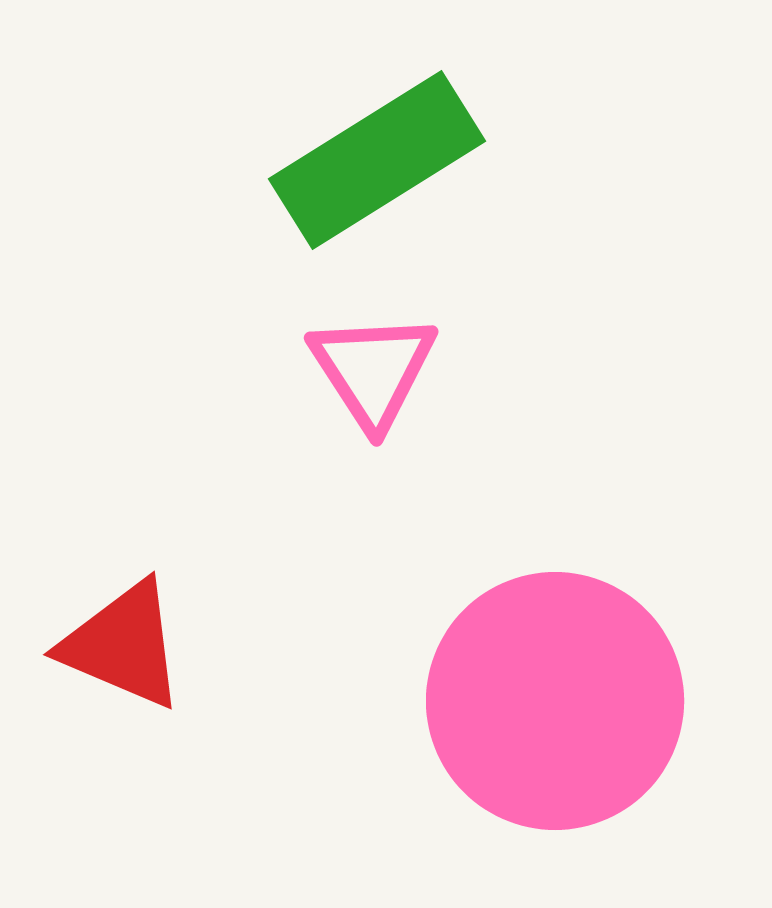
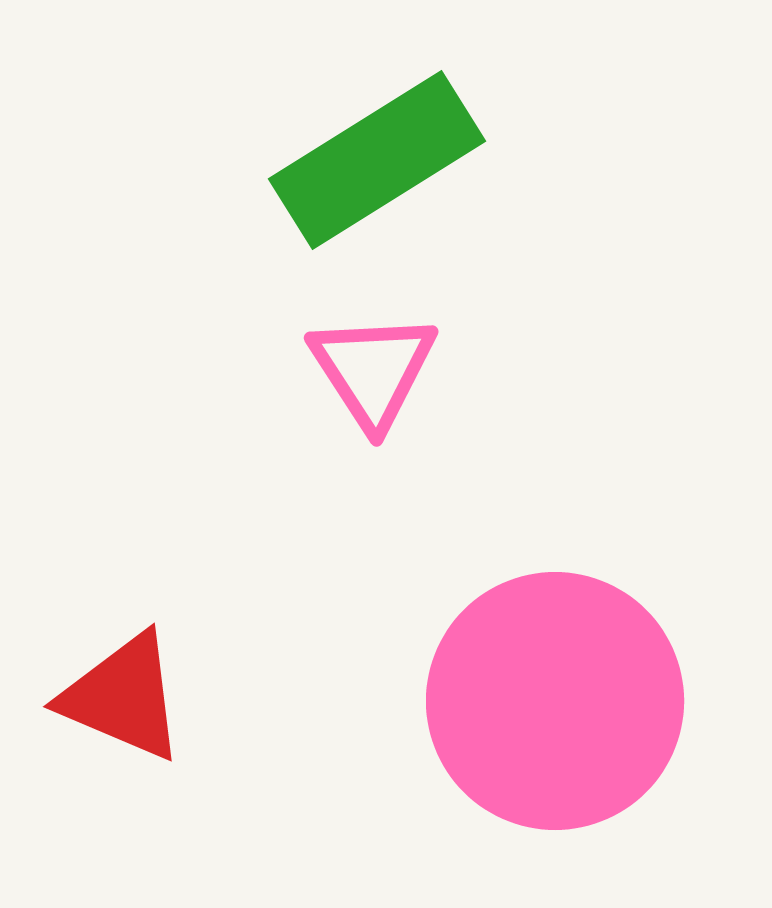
red triangle: moved 52 px down
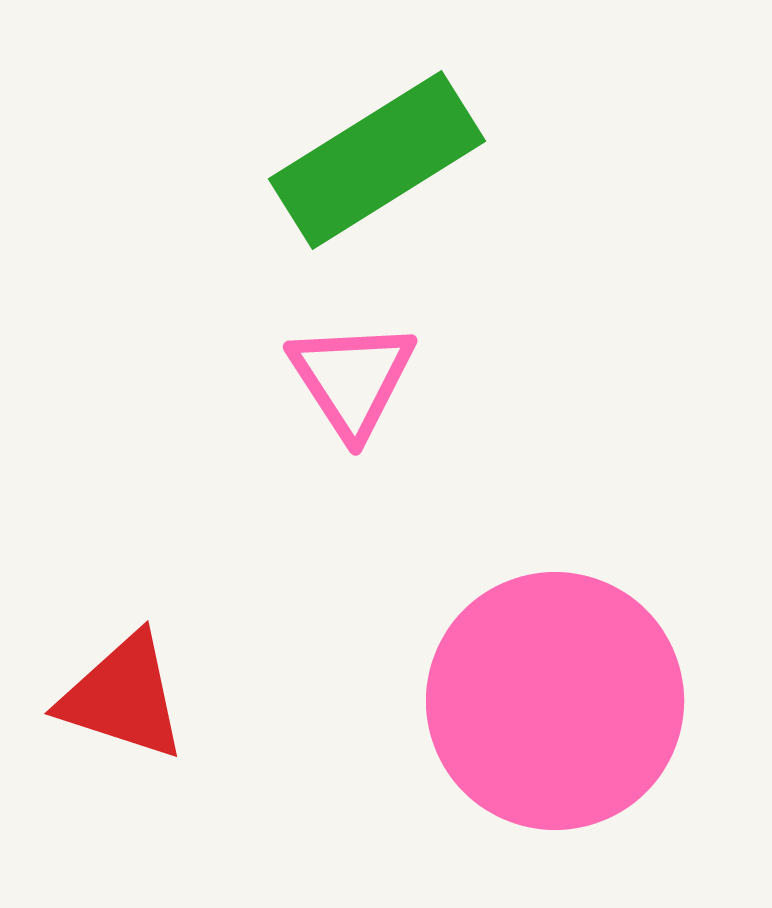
pink triangle: moved 21 px left, 9 px down
red triangle: rotated 5 degrees counterclockwise
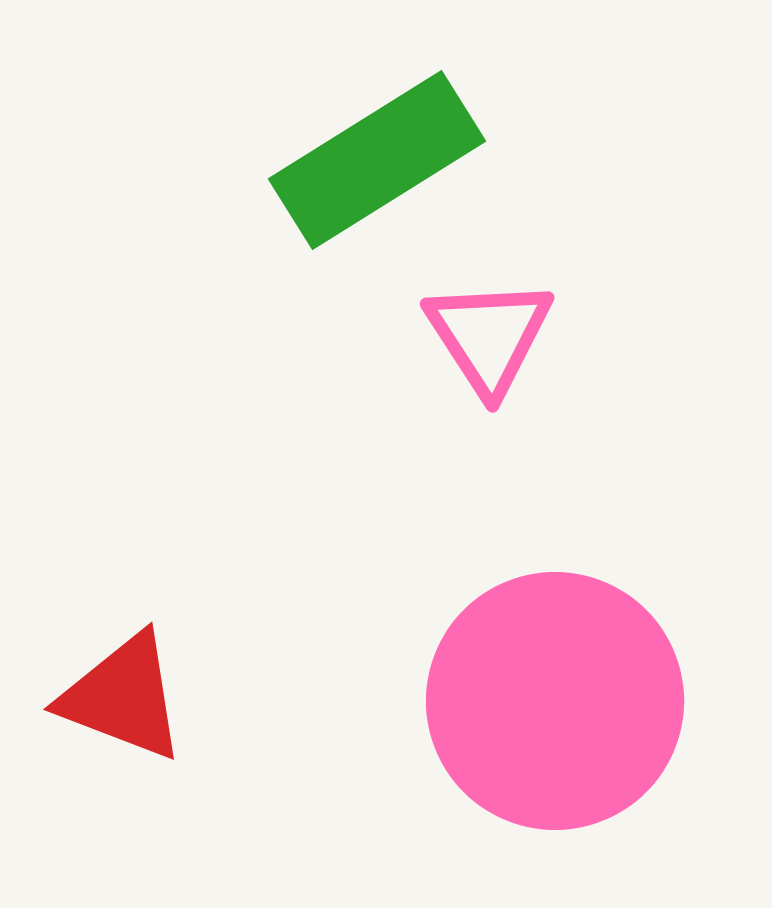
pink triangle: moved 137 px right, 43 px up
red triangle: rotated 3 degrees clockwise
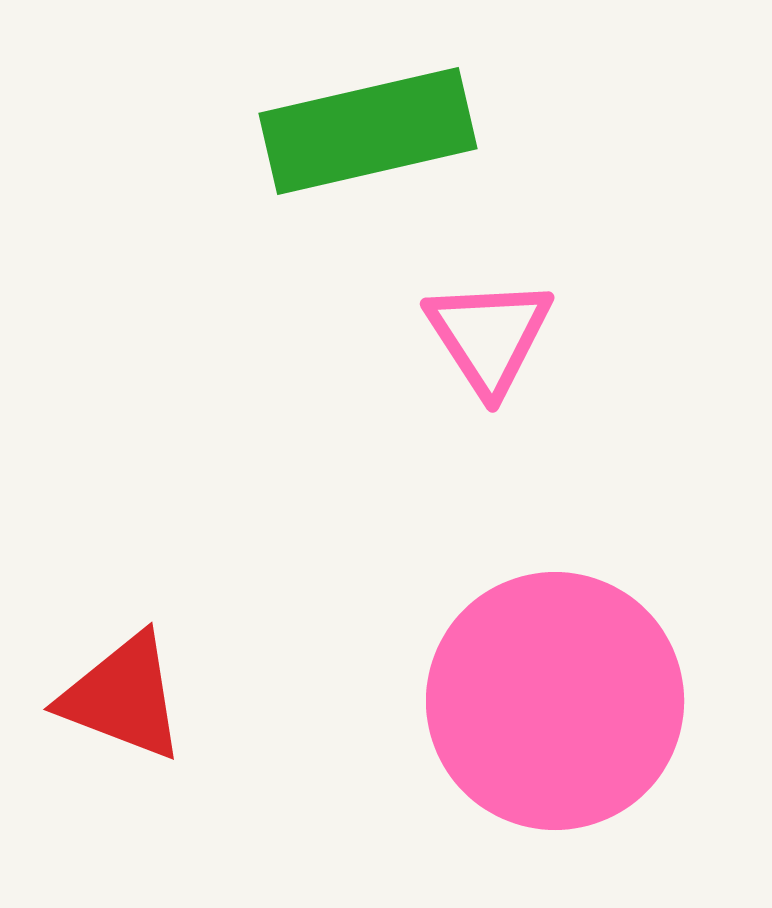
green rectangle: moved 9 px left, 29 px up; rotated 19 degrees clockwise
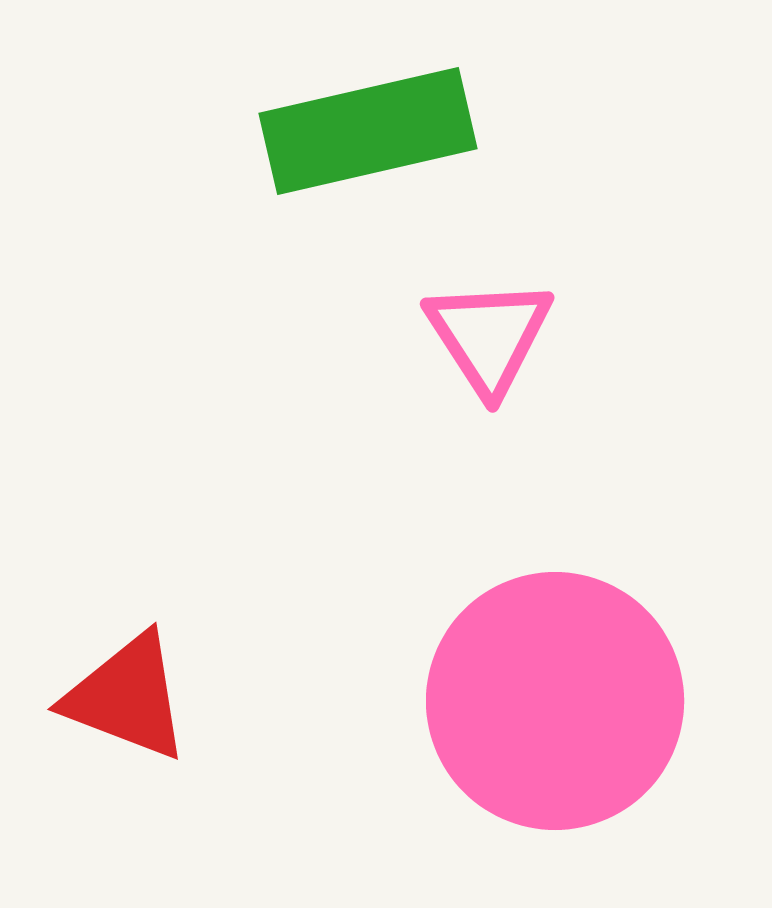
red triangle: moved 4 px right
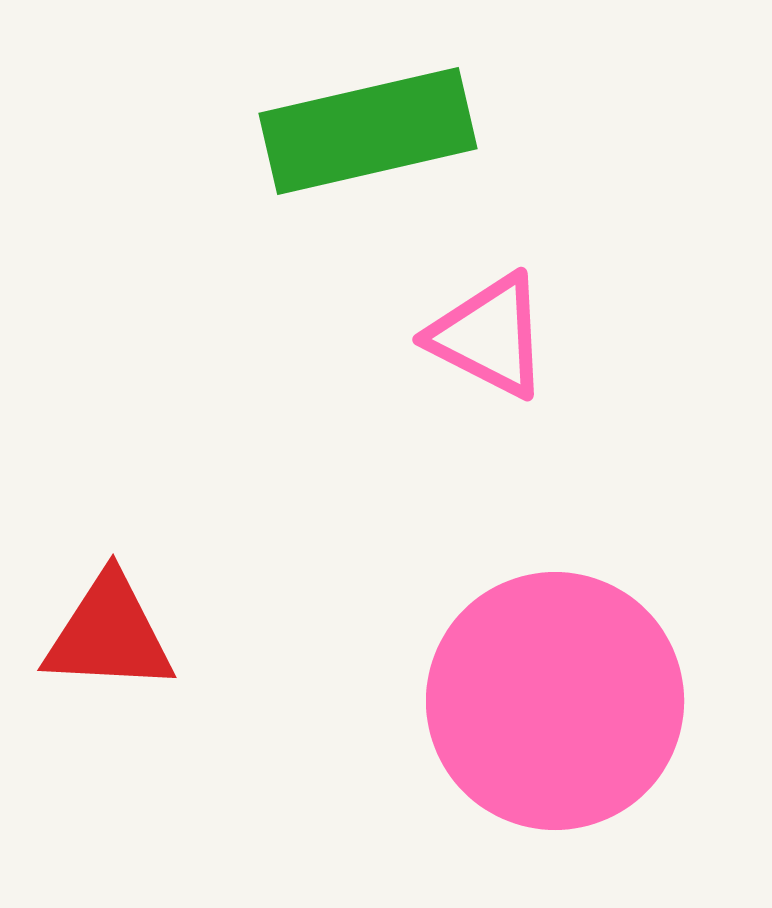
pink triangle: rotated 30 degrees counterclockwise
red triangle: moved 18 px left, 63 px up; rotated 18 degrees counterclockwise
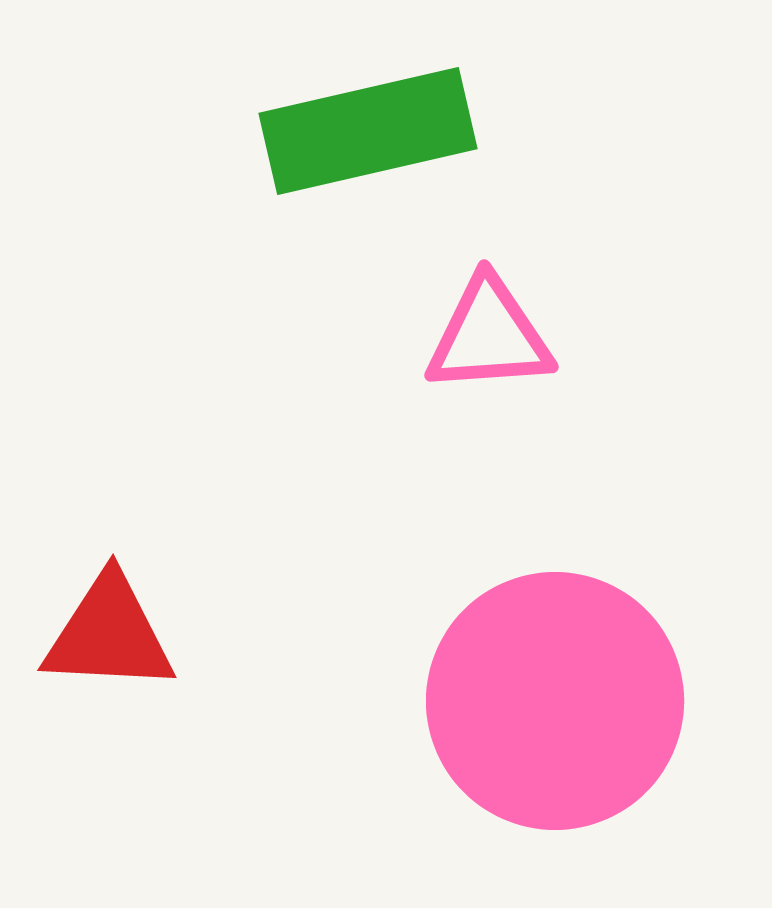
pink triangle: rotated 31 degrees counterclockwise
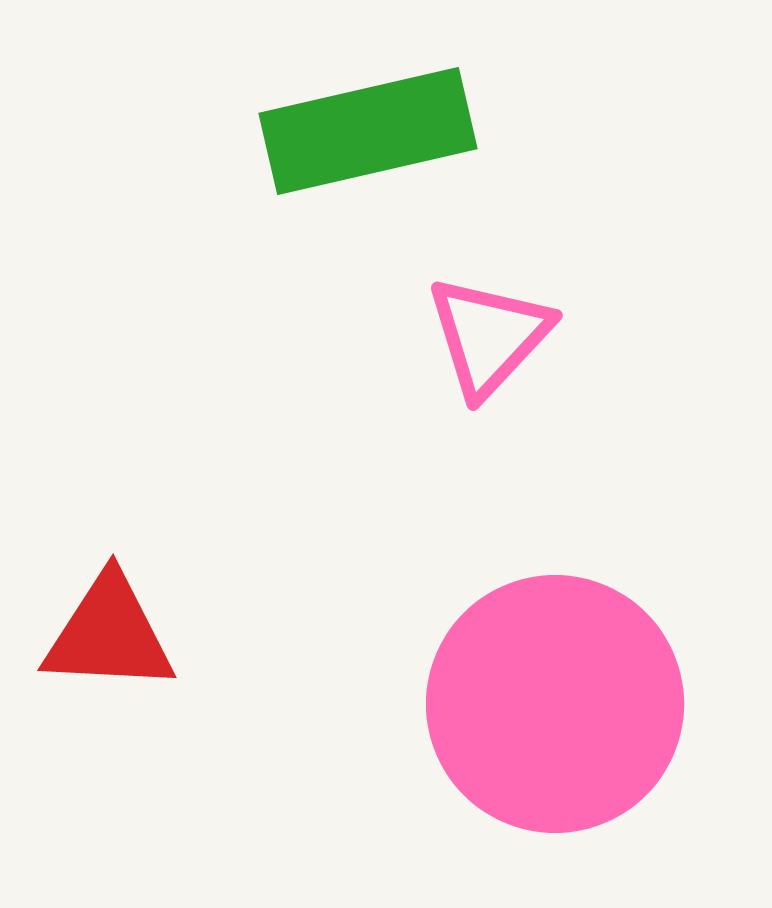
pink triangle: rotated 43 degrees counterclockwise
pink circle: moved 3 px down
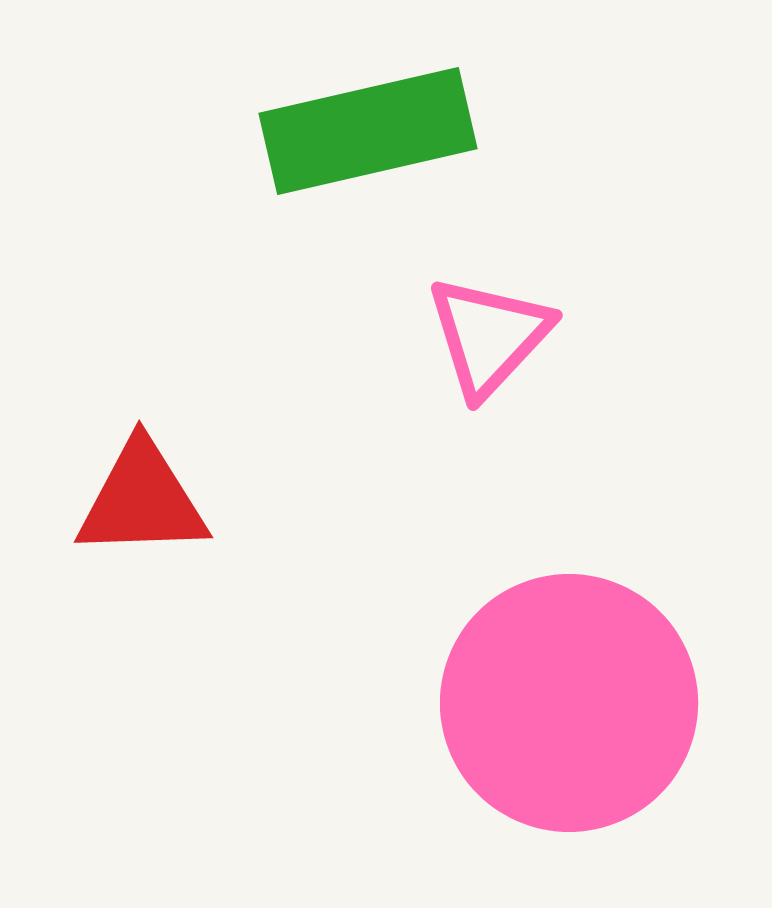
red triangle: moved 33 px right, 134 px up; rotated 5 degrees counterclockwise
pink circle: moved 14 px right, 1 px up
